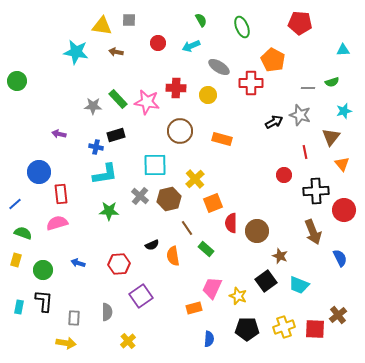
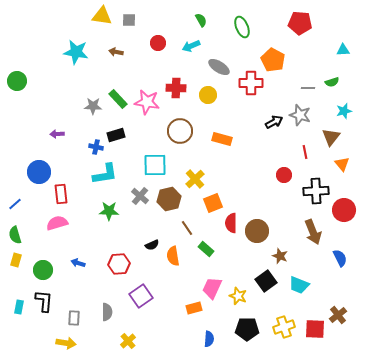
yellow triangle at (102, 26): moved 10 px up
purple arrow at (59, 134): moved 2 px left; rotated 16 degrees counterclockwise
green semicircle at (23, 233): moved 8 px left, 2 px down; rotated 126 degrees counterclockwise
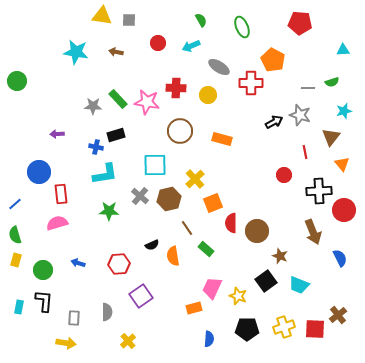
black cross at (316, 191): moved 3 px right
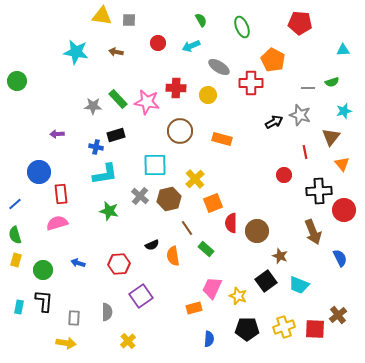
green star at (109, 211): rotated 12 degrees clockwise
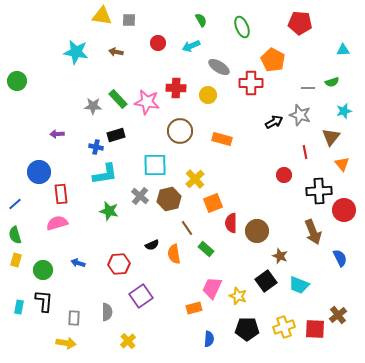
orange semicircle at (173, 256): moved 1 px right, 2 px up
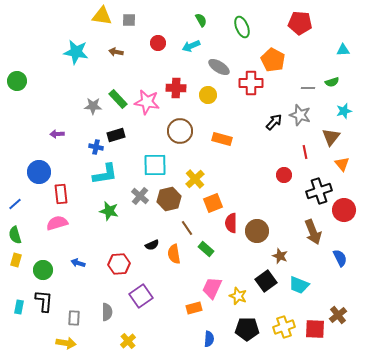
black arrow at (274, 122): rotated 18 degrees counterclockwise
black cross at (319, 191): rotated 15 degrees counterclockwise
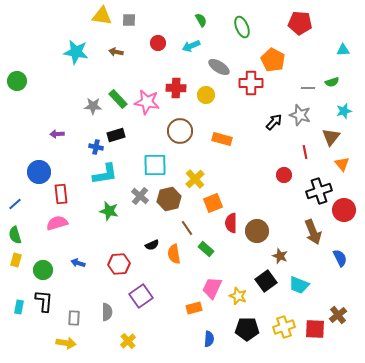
yellow circle at (208, 95): moved 2 px left
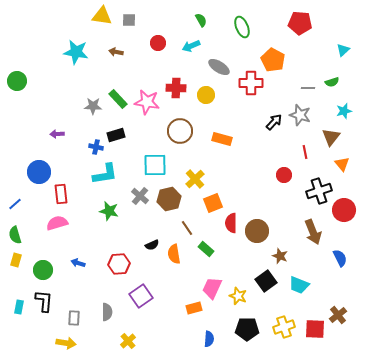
cyan triangle at (343, 50): rotated 40 degrees counterclockwise
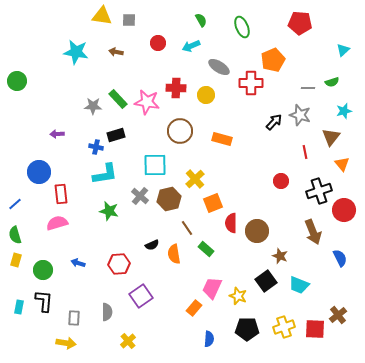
orange pentagon at (273, 60): rotated 20 degrees clockwise
red circle at (284, 175): moved 3 px left, 6 px down
orange rectangle at (194, 308): rotated 35 degrees counterclockwise
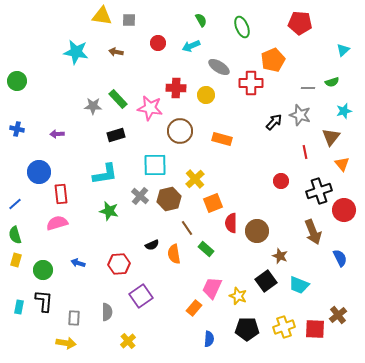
pink star at (147, 102): moved 3 px right, 6 px down
blue cross at (96, 147): moved 79 px left, 18 px up
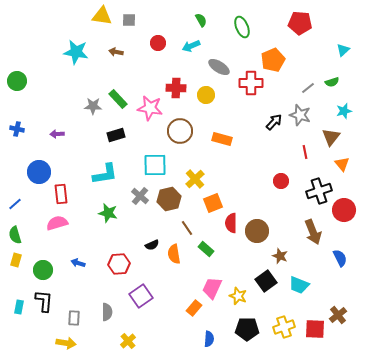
gray line at (308, 88): rotated 40 degrees counterclockwise
green star at (109, 211): moved 1 px left, 2 px down
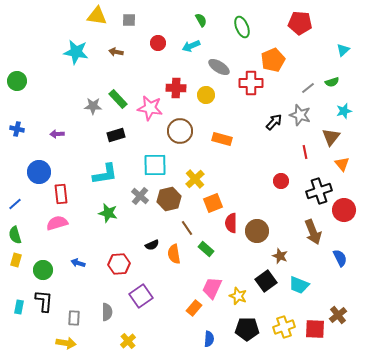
yellow triangle at (102, 16): moved 5 px left
